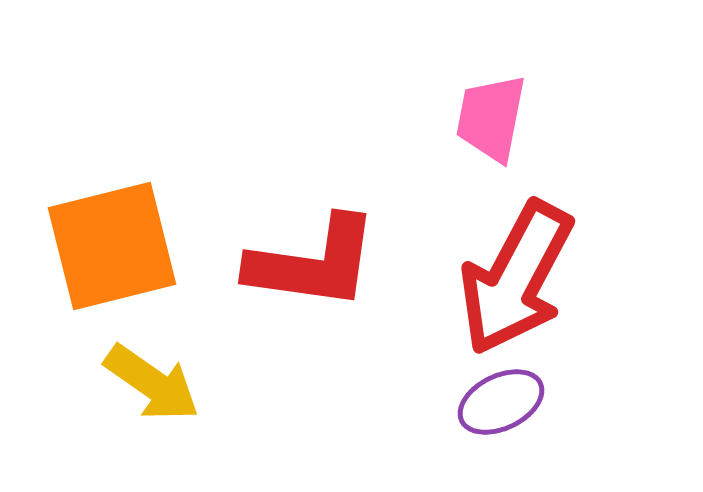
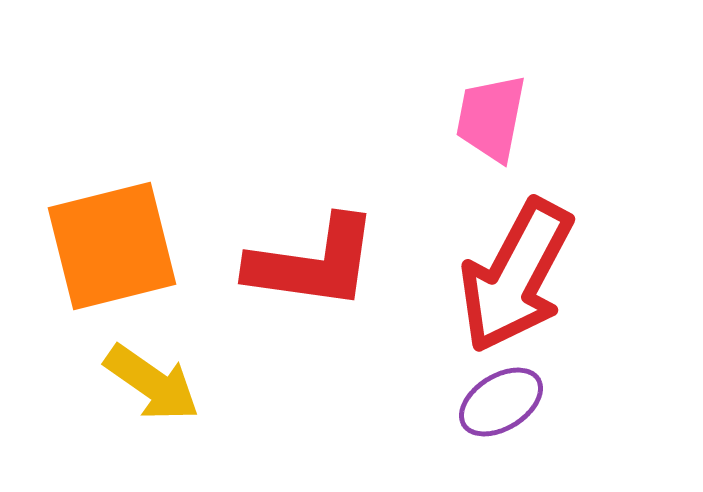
red arrow: moved 2 px up
purple ellipse: rotated 6 degrees counterclockwise
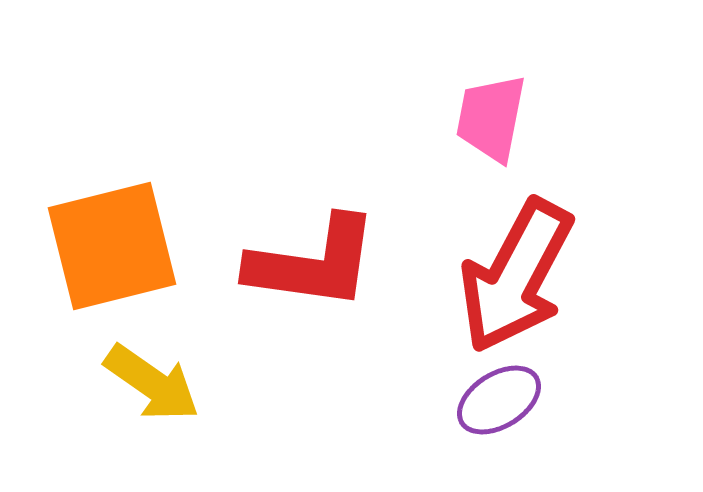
purple ellipse: moved 2 px left, 2 px up
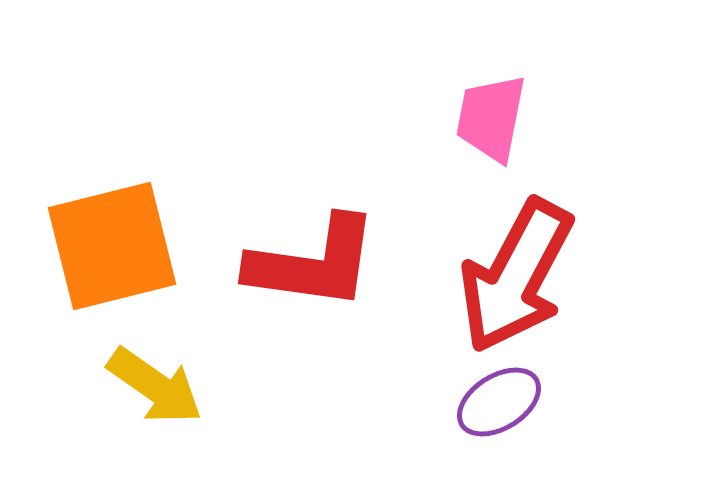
yellow arrow: moved 3 px right, 3 px down
purple ellipse: moved 2 px down
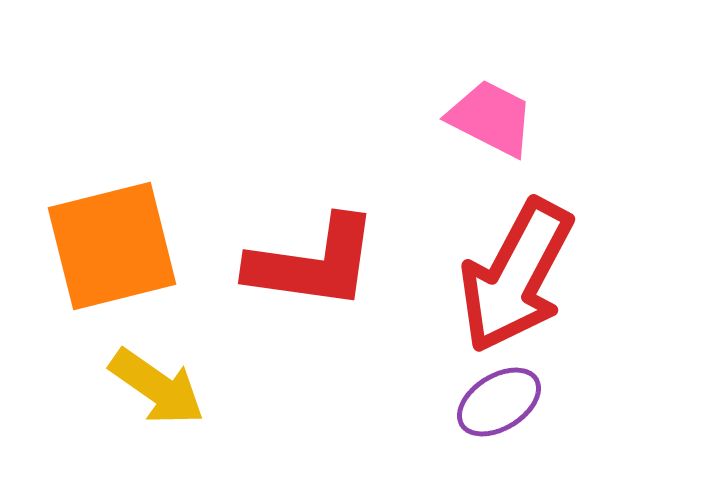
pink trapezoid: rotated 106 degrees clockwise
yellow arrow: moved 2 px right, 1 px down
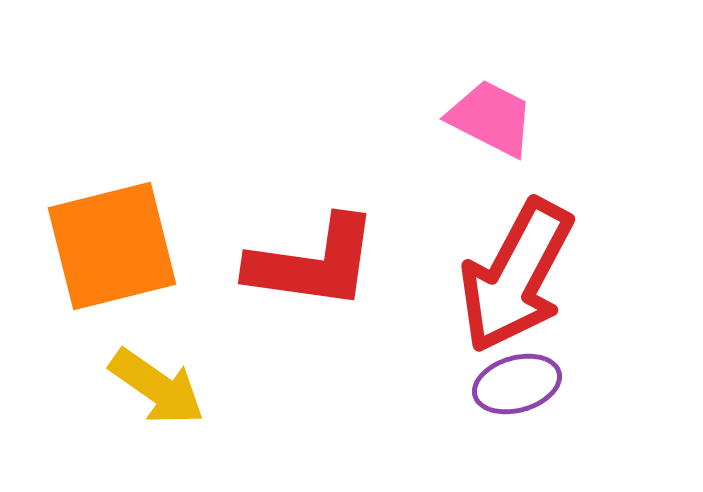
purple ellipse: moved 18 px right, 18 px up; rotated 16 degrees clockwise
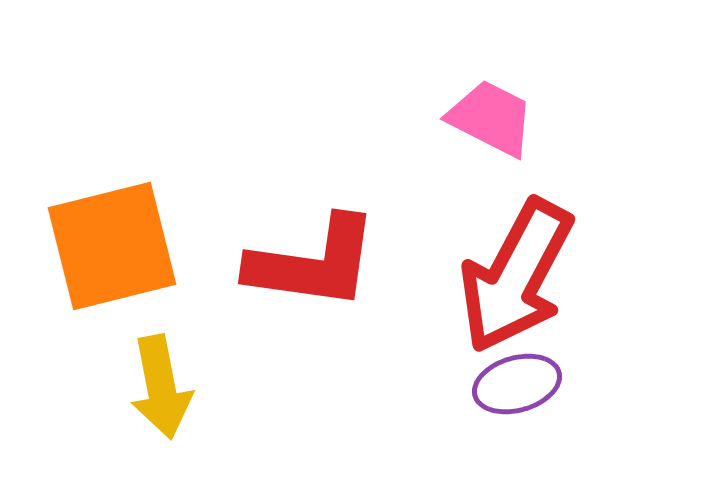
yellow arrow: moved 4 px right; rotated 44 degrees clockwise
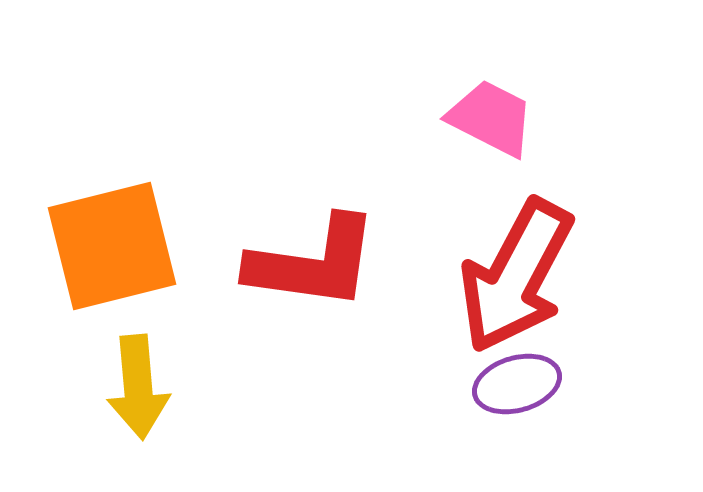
yellow arrow: moved 23 px left; rotated 6 degrees clockwise
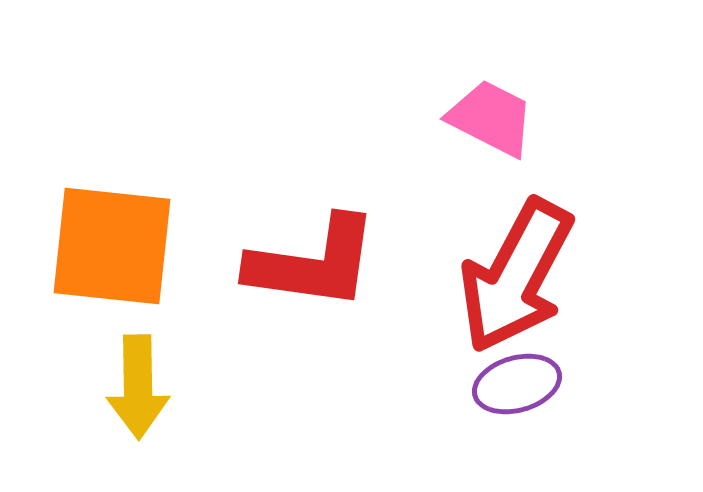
orange square: rotated 20 degrees clockwise
yellow arrow: rotated 4 degrees clockwise
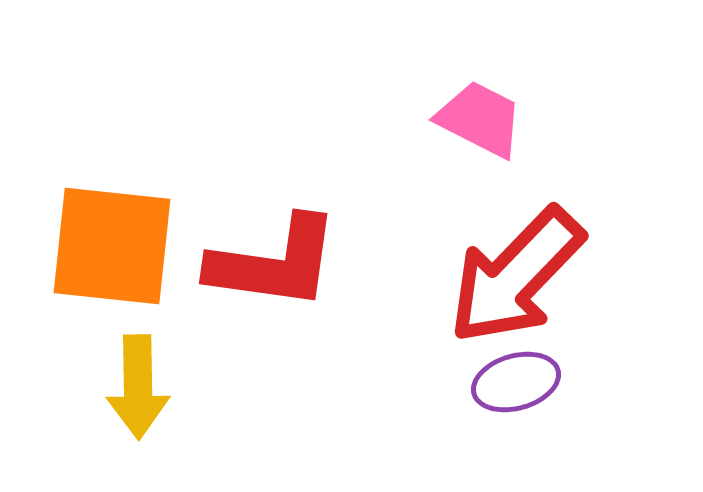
pink trapezoid: moved 11 px left, 1 px down
red L-shape: moved 39 px left
red arrow: rotated 16 degrees clockwise
purple ellipse: moved 1 px left, 2 px up
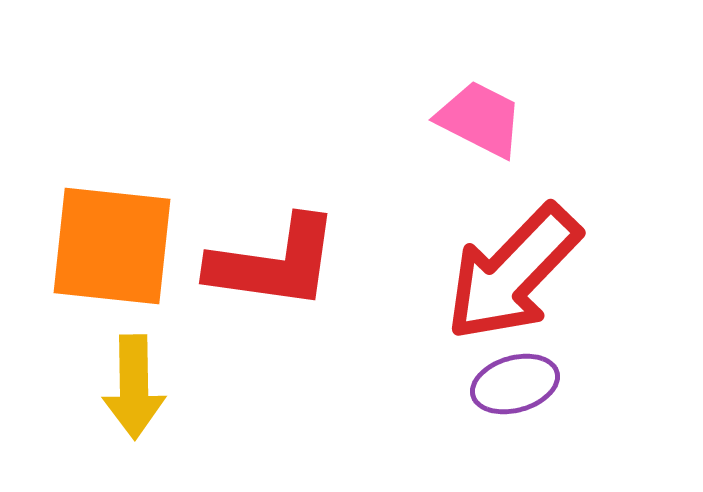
red arrow: moved 3 px left, 3 px up
purple ellipse: moved 1 px left, 2 px down
yellow arrow: moved 4 px left
